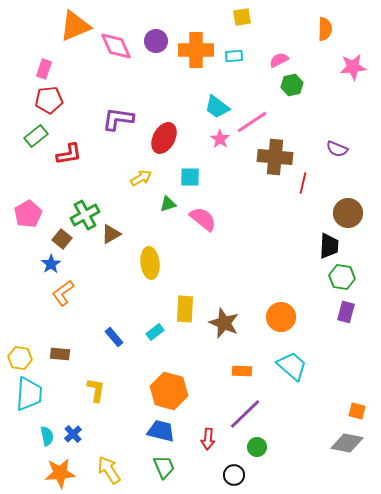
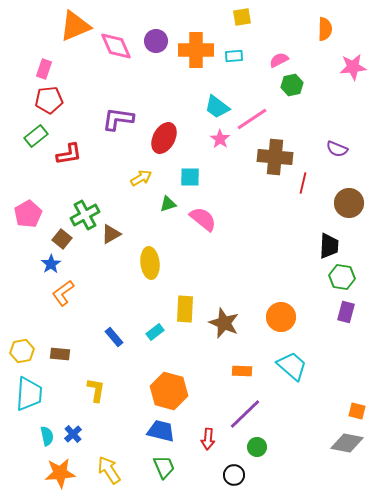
pink line at (252, 122): moved 3 px up
brown circle at (348, 213): moved 1 px right, 10 px up
yellow hexagon at (20, 358): moved 2 px right, 7 px up; rotated 20 degrees counterclockwise
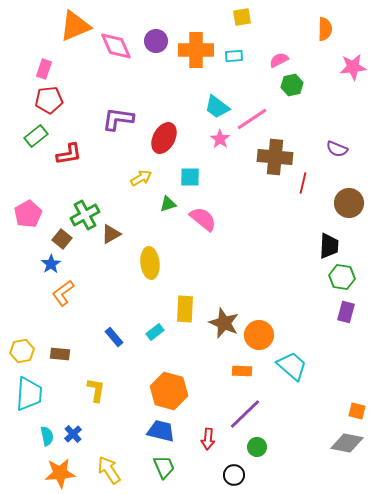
orange circle at (281, 317): moved 22 px left, 18 px down
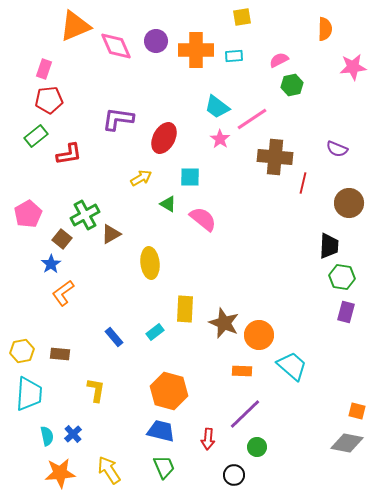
green triangle at (168, 204): rotated 48 degrees clockwise
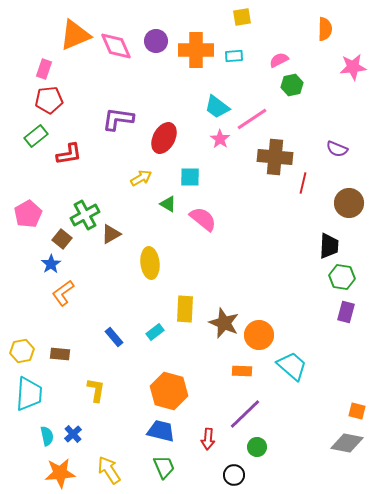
orange triangle at (75, 26): moved 9 px down
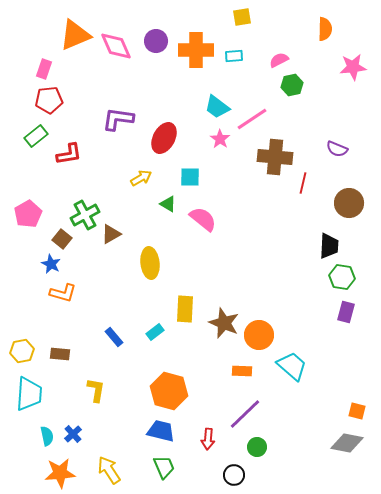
blue star at (51, 264): rotated 12 degrees counterclockwise
orange L-shape at (63, 293): rotated 128 degrees counterclockwise
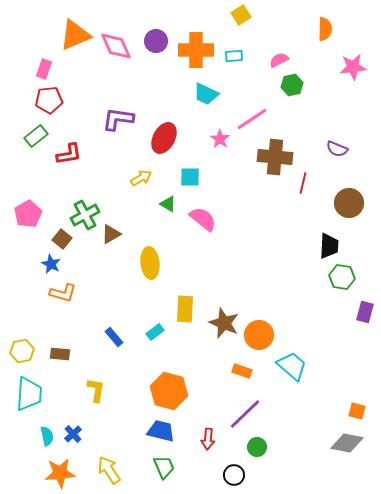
yellow square at (242, 17): moved 1 px left, 2 px up; rotated 24 degrees counterclockwise
cyan trapezoid at (217, 107): moved 11 px left, 13 px up; rotated 12 degrees counterclockwise
purple rectangle at (346, 312): moved 19 px right
orange rectangle at (242, 371): rotated 18 degrees clockwise
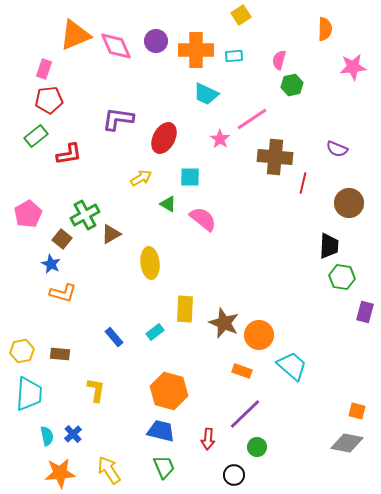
pink semicircle at (279, 60): rotated 48 degrees counterclockwise
